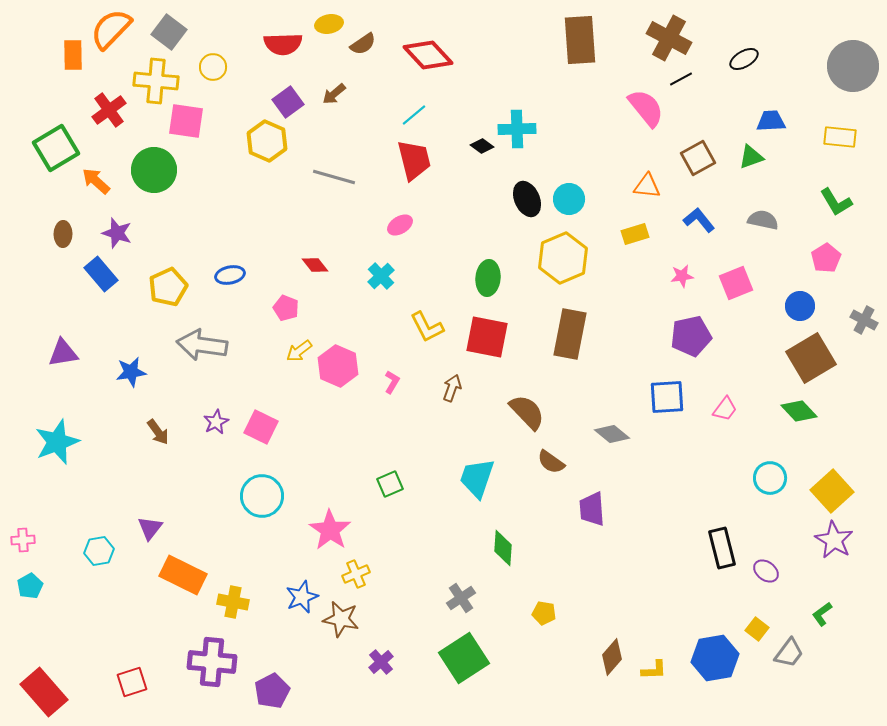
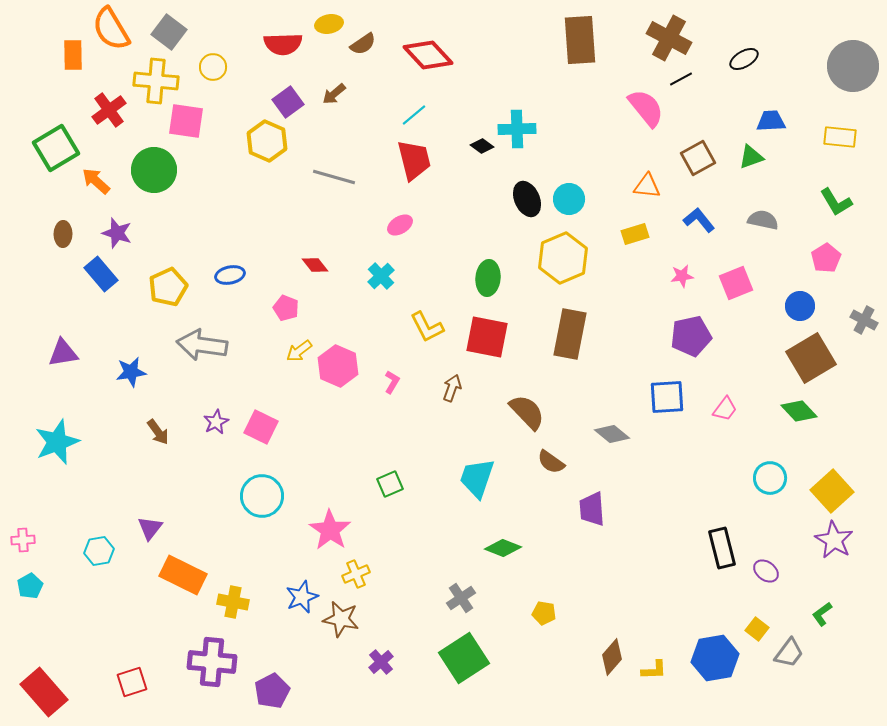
orange semicircle at (111, 29): rotated 75 degrees counterclockwise
green diamond at (503, 548): rotated 72 degrees counterclockwise
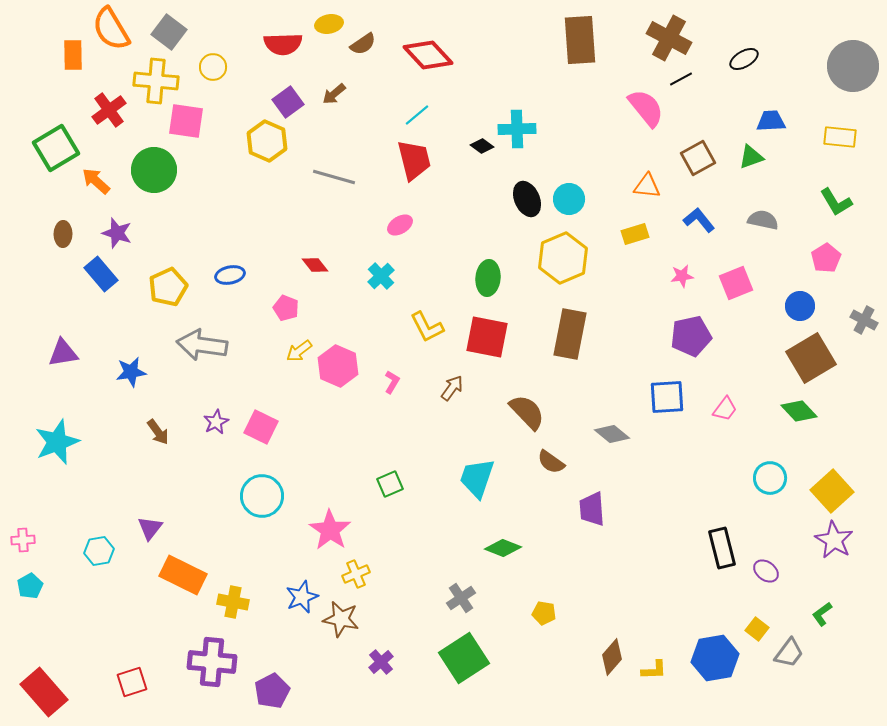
cyan line at (414, 115): moved 3 px right
brown arrow at (452, 388): rotated 16 degrees clockwise
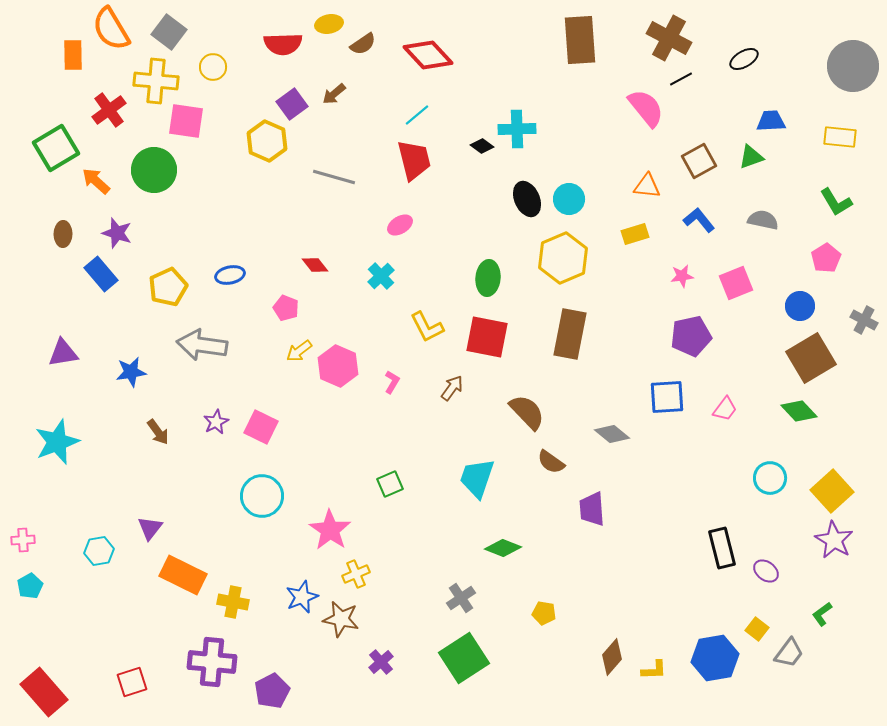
purple square at (288, 102): moved 4 px right, 2 px down
brown square at (698, 158): moved 1 px right, 3 px down
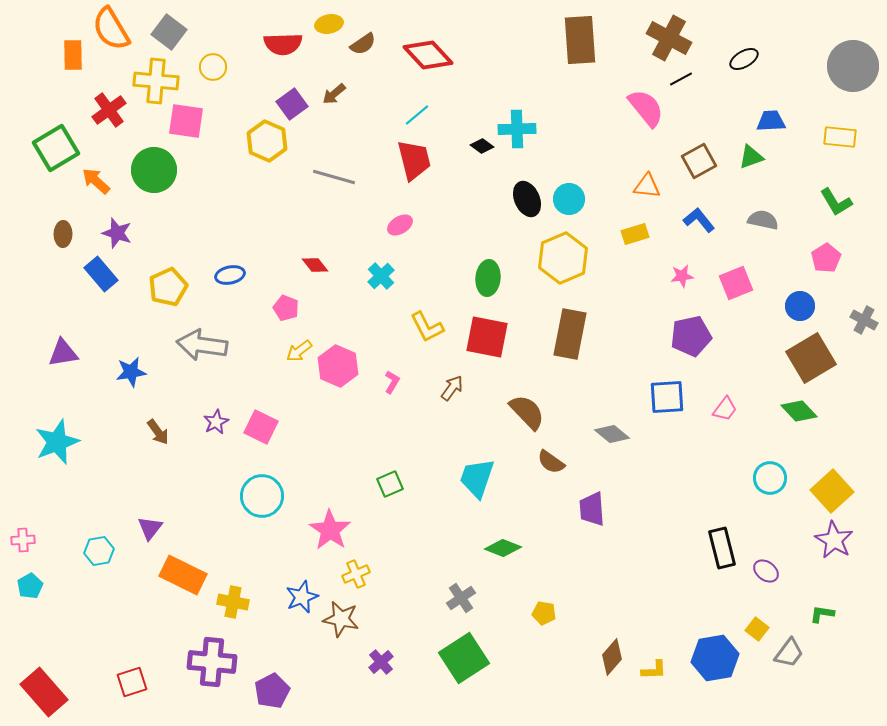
green L-shape at (822, 614): rotated 45 degrees clockwise
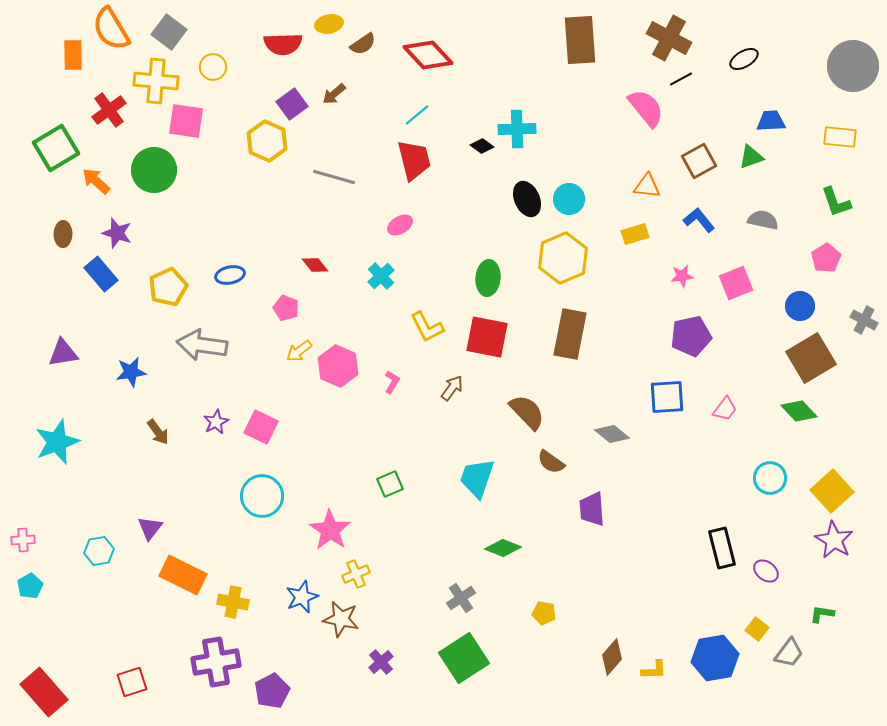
green L-shape at (836, 202): rotated 12 degrees clockwise
purple cross at (212, 662): moved 4 px right; rotated 15 degrees counterclockwise
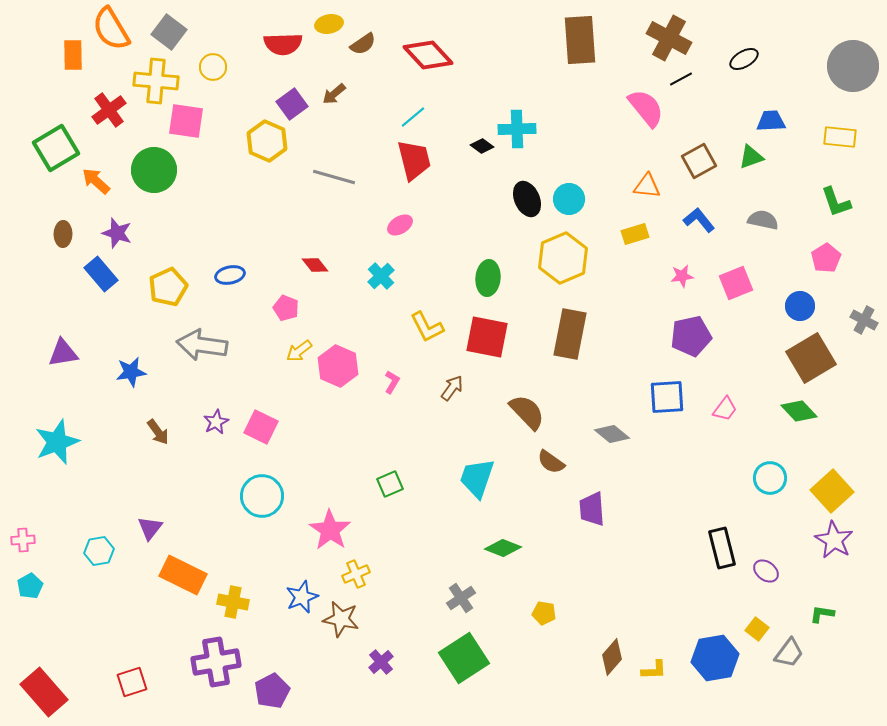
cyan line at (417, 115): moved 4 px left, 2 px down
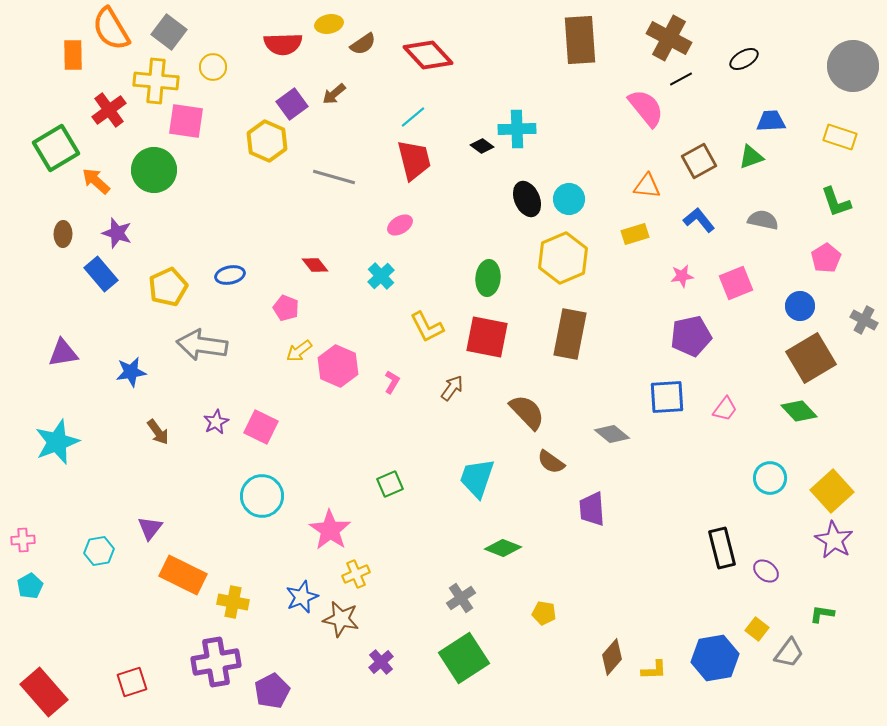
yellow rectangle at (840, 137): rotated 12 degrees clockwise
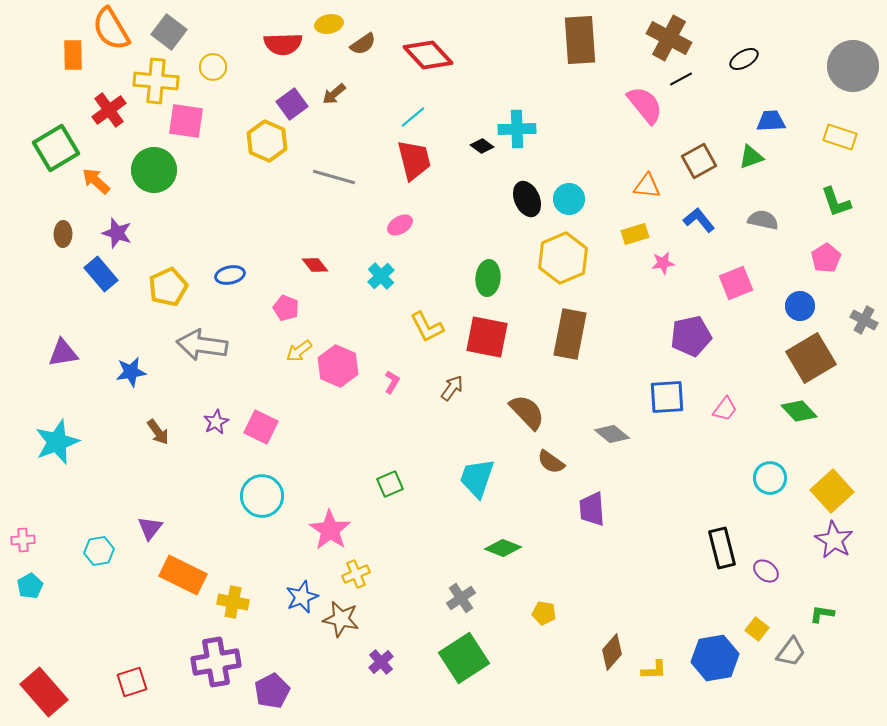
pink semicircle at (646, 108): moved 1 px left, 3 px up
pink star at (682, 276): moved 19 px left, 13 px up
gray trapezoid at (789, 653): moved 2 px right, 1 px up
brown diamond at (612, 657): moved 5 px up
